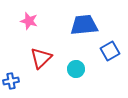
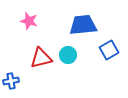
blue trapezoid: moved 1 px left
blue square: moved 1 px left, 1 px up
red triangle: rotated 30 degrees clockwise
cyan circle: moved 8 px left, 14 px up
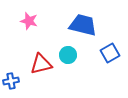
blue trapezoid: rotated 20 degrees clockwise
blue square: moved 1 px right, 3 px down
red triangle: moved 6 px down
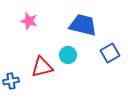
red triangle: moved 1 px right, 3 px down
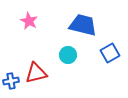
pink star: rotated 12 degrees clockwise
red triangle: moved 6 px left, 6 px down
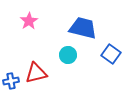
pink star: rotated 12 degrees clockwise
blue trapezoid: moved 3 px down
blue square: moved 1 px right, 1 px down; rotated 24 degrees counterclockwise
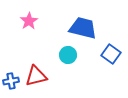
red triangle: moved 3 px down
